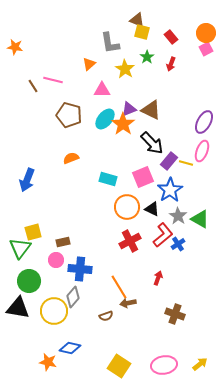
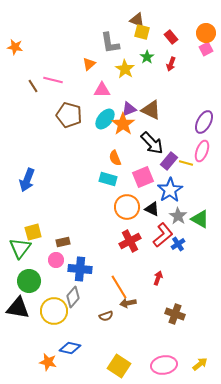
orange semicircle at (71, 158): moved 44 px right; rotated 91 degrees counterclockwise
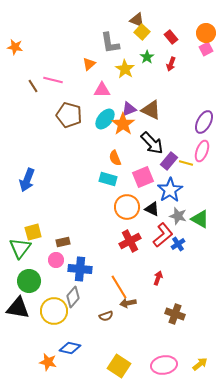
yellow square at (142, 32): rotated 28 degrees clockwise
gray star at (178, 216): rotated 18 degrees counterclockwise
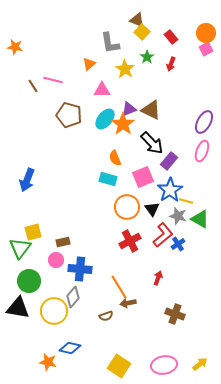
yellow line at (186, 163): moved 38 px down
black triangle at (152, 209): rotated 28 degrees clockwise
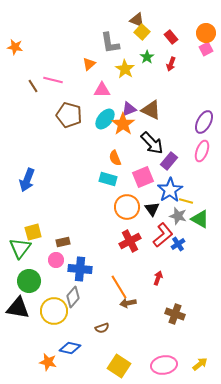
brown semicircle at (106, 316): moved 4 px left, 12 px down
